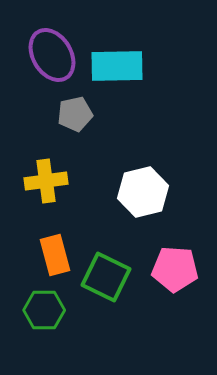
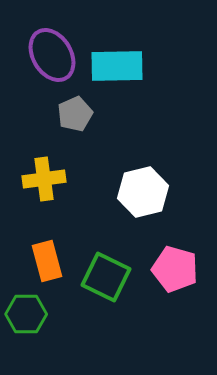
gray pentagon: rotated 12 degrees counterclockwise
yellow cross: moved 2 px left, 2 px up
orange rectangle: moved 8 px left, 6 px down
pink pentagon: rotated 12 degrees clockwise
green hexagon: moved 18 px left, 4 px down
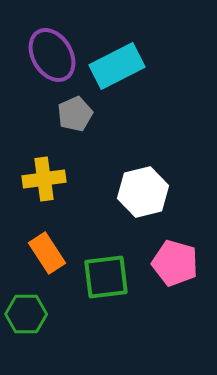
cyan rectangle: rotated 26 degrees counterclockwise
orange rectangle: moved 8 px up; rotated 18 degrees counterclockwise
pink pentagon: moved 6 px up
green square: rotated 33 degrees counterclockwise
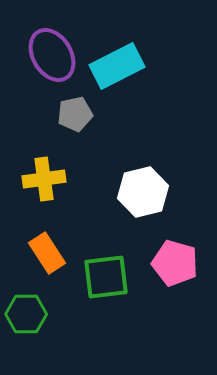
gray pentagon: rotated 12 degrees clockwise
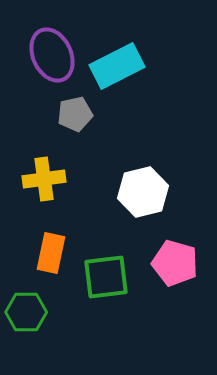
purple ellipse: rotated 6 degrees clockwise
orange rectangle: moved 4 px right; rotated 45 degrees clockwise
green hexagon: moved 2 px up
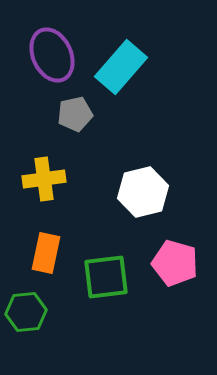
cyan rectangle: moved 4 px right, 1 px down; rotated 22 degrees counterclockwise
orange rectangle: moved 5 px left
green hexagon: rotated 6 degrees counterclockwise
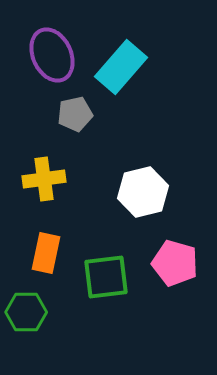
green hexagon: rotated 6 degrees clockwise
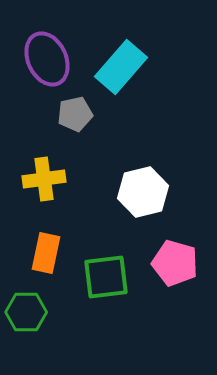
purple ellipse: moved 5 px left, 4 px down
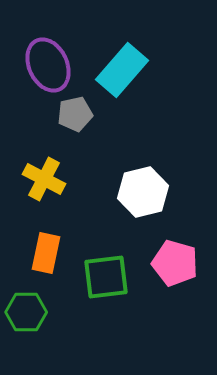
purple ellipse: moved 1 px right, 6 px down
cyan rectangle: moved 1 px right, 3 px down
yellow cross: rotated 36 degrees clockwise
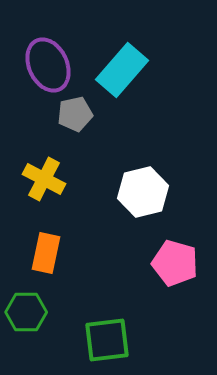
green square: moved 1 px right, 63 px down
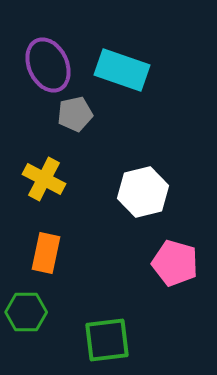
cyan rectangle: rotated 68 degrees clockwise
